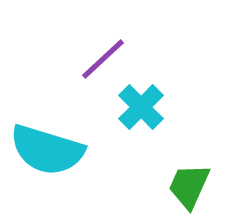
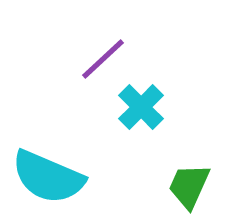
cyan semicircle: moved 1 px right, 27 px down; rotated 6 degrees clockwise
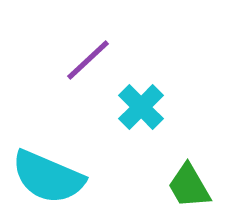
purple line: moved 15 px left, 1 px down
green trapezoid: rotated 54 degrees counterclockwise
